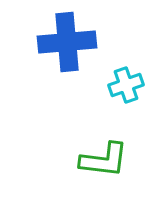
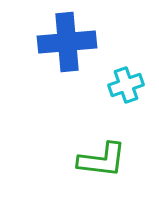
green L-shape: moved 2 px left
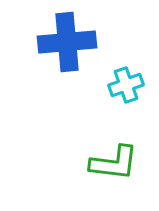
green L-shape: moved 12 px right, 3 px down
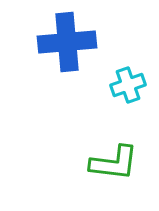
cyan cross: moved 2 px right
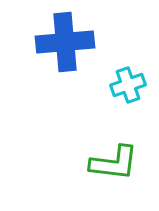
blue cross: moved 2 px left
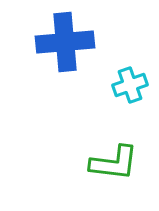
cyan cross: moved 2 px right
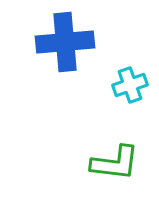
green L-shape: moved 1 px right
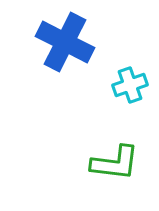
blue cross: rotated 32 degrees clockwise
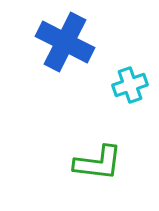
green L-shape: moved 17 px left
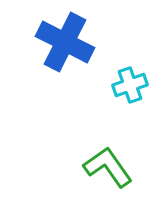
green L-shape: moved 10 px right, 4 px down; rotated 132 degrees counterclockwise
